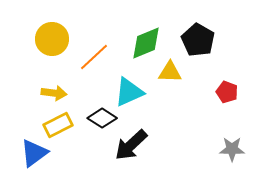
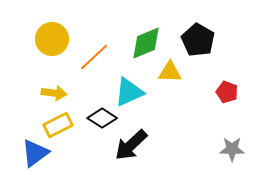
blue triangle: moved 1 px right
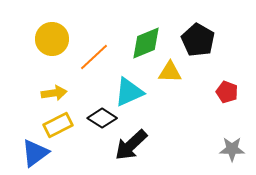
yellow arrow: rotated 15 degrees counterclockwise
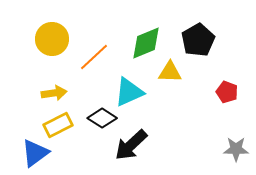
black pentagon: rotated 12 degrees clockwise
gray star: moved 4 px right
